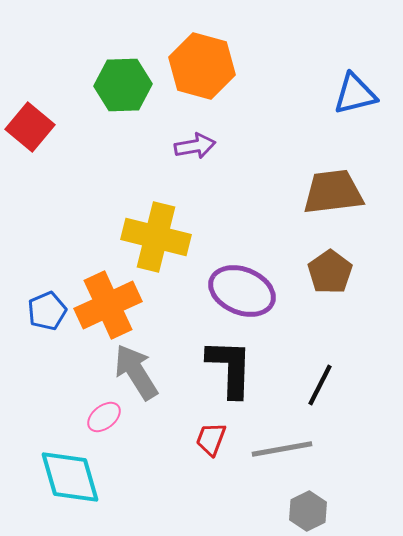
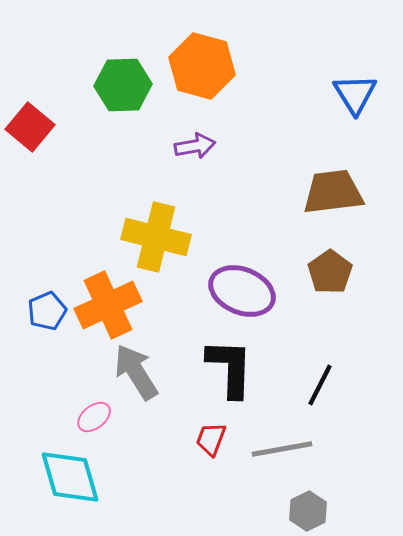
blue triangle: rotated 48 degrees counterclockwise
pink ellipse: moved 10 px left
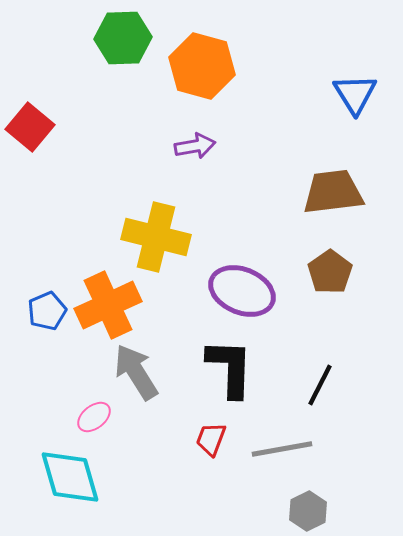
green hexagon: moved 47 px up
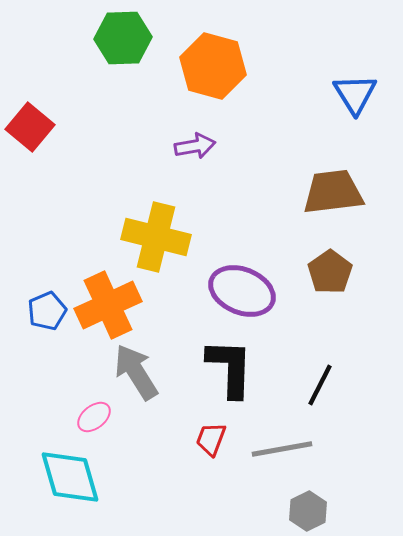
orange hexagon: moved 11 px right
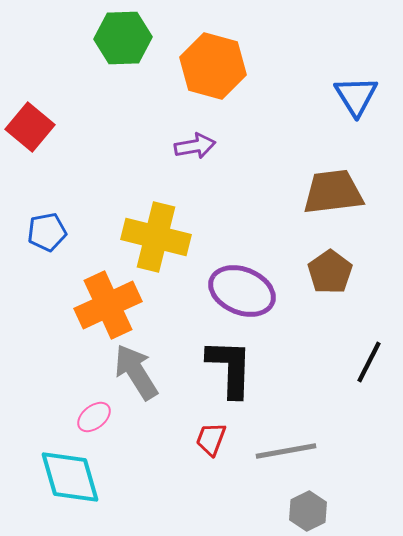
blue triangle: moved 1 px right, 2 px down
blue pentagon: moved 79 px up; rotated 12 degrees clockwise
black line: moved 49 px right, 23 px up
gray line: moved 4 px right, 2 px down
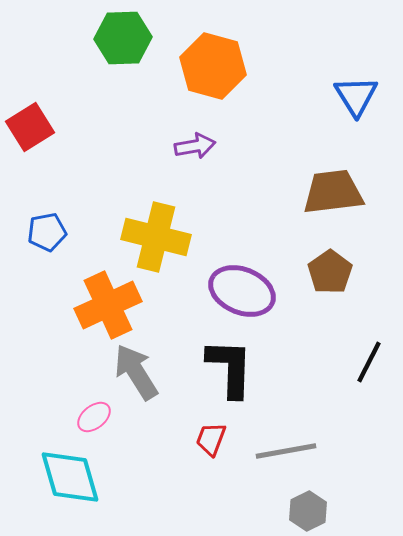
red square: rotated 18 degrees clockwise
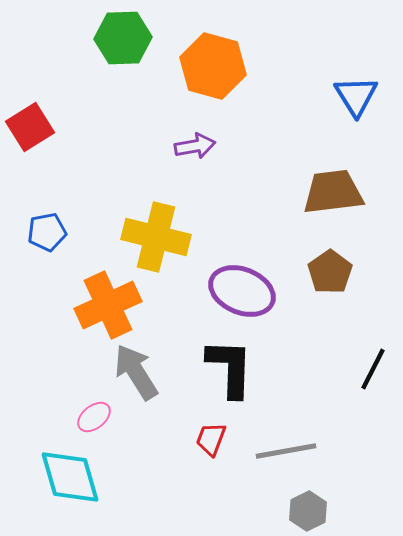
black line: moved 4 px right, 7 px down
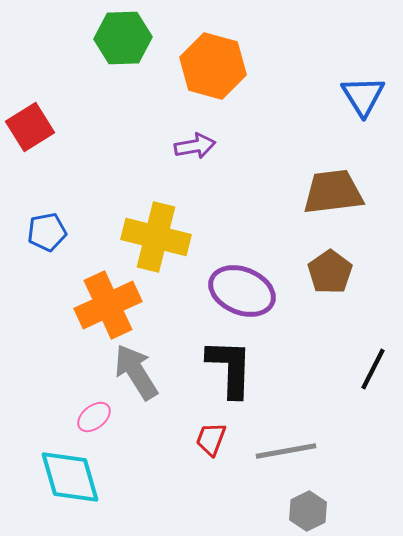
blue triangle: moved 7 px right
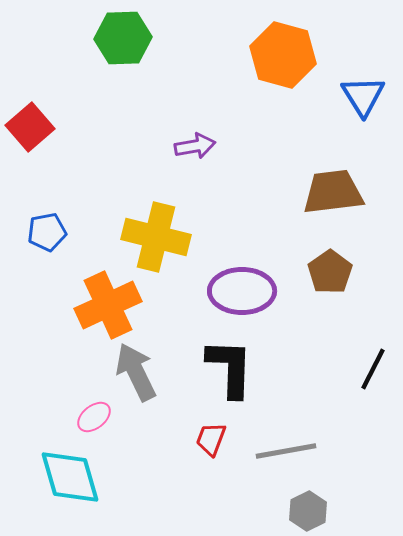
orange hexagon: moved 70 px right, 11 px up
red square: rotated 9 degrees counterclockwise
purple ellipse: rotated 22 degrees counterclockwise
gray arrow: rotated 6 degrees clockwise
